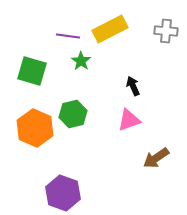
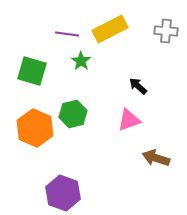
purple line: moved 1 px left, 2 px up
black arrow: moved 5 px right; rotated 24 degrees counterclockwise
brown arrow: rotated 52 degrees clockwise
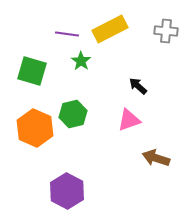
purple hexagon: moved 4 px right, 2 px up; rotated 8 degrees clockwise
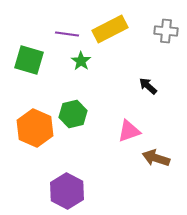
green square: moved 3 px left, 11 px up
black arrow: moved 10 px right
pink triangle: moved 11 px down
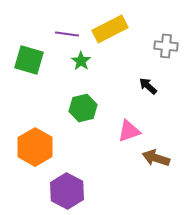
gray cross: moved 15 px down
green hexagon: moved 10 px right, 6 px up
orange hexagon: moved 19 px down; rotated 6 degrees clockwise
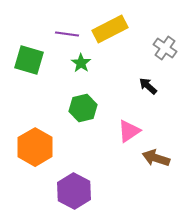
gray cross: moved 1 px left, 2 px down; rotated 30 degrees clockwise
green star: moved 2 px down
pink triangle: rotated 15 degrees counterclockwise
purple hexagon: moved 7 px right
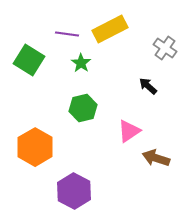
green square: rotated 16 degrees clockwise
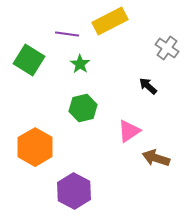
yellow rectangle: moved 8 px up
gray cross: moved 2 px right
green star: moved 1 px left, 1 px down
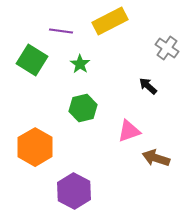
purple line: moved 6 px left, 3 px up
green square: moved 3 px right
pink triangle: rotated 15 degrees clockwise
